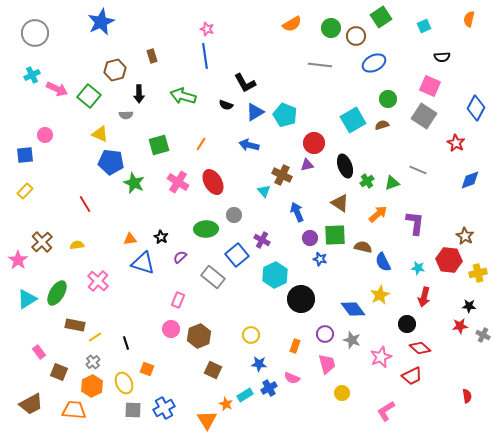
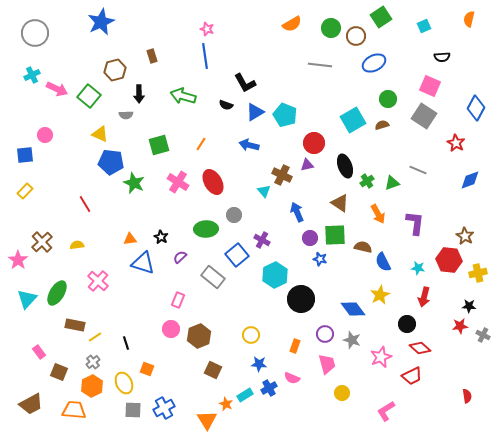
orange arrow at (378, 214): rotated 102 degrees clockwise
cyan triangle at (27, 299): rotated 15 degrees counterclockwise
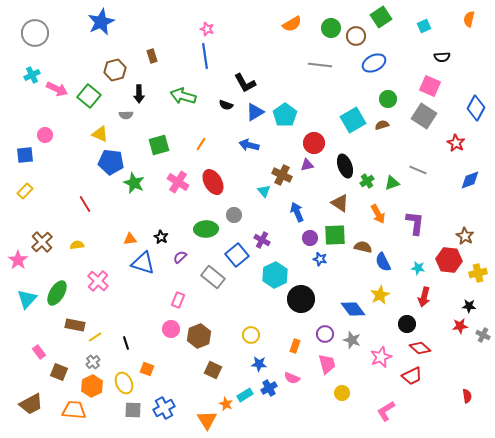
cyan pentagon at (285, 115): rotated 15 degrees clockwise
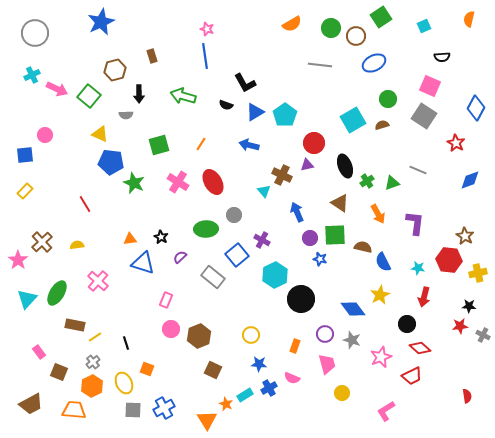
pink rectangle at (178, 300): moved 12 px left
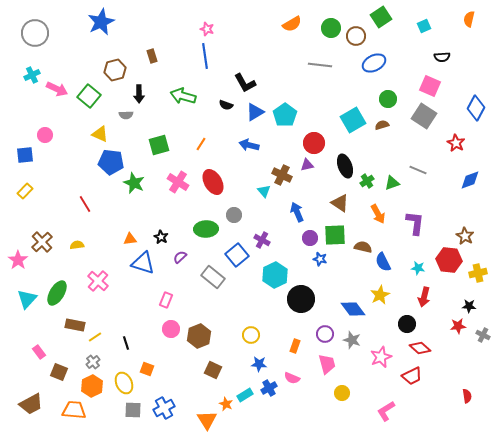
red star at (460, 326): moved 2 px left
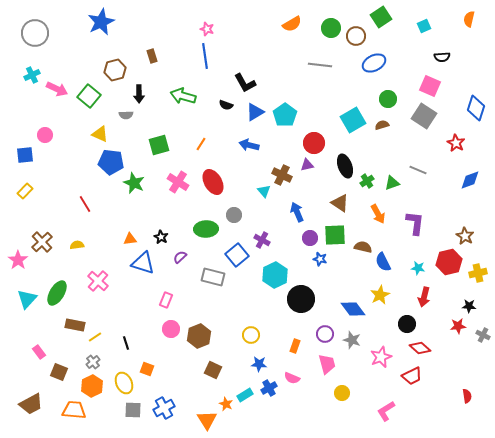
blue diamond at (476, 108): rotated 10 degrees counterclockwise
red hexagon at (449, 260): moved 2 px down; rotated 20 degrees counterclockwise
gray rectangle at (213, 277): rotated 25 degrees counterclockwise
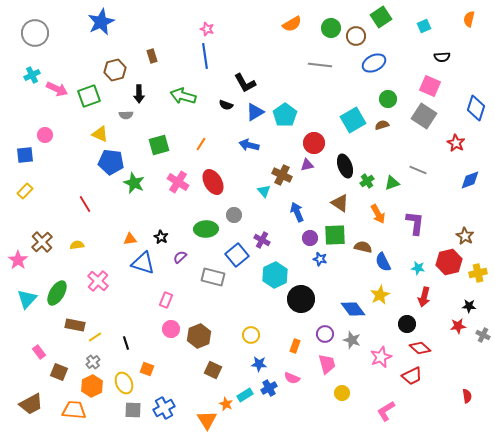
green square at (89, 96): rotated 30 degrees clockwise
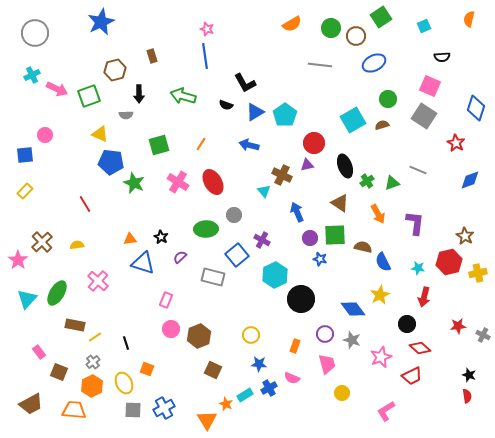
black star at (469, 306): moved 69 px down; rotated 16 degrees clockwise
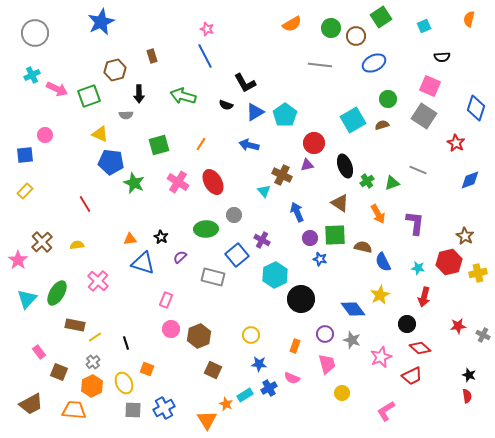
blue line at (205, 56): rotated 20 degrees counterclockwise
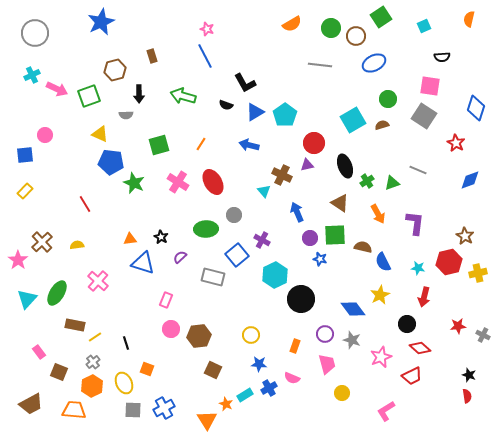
pink square at (430, 86): rotated 15 degrees counterclockwise
brown hexagon at (199, 336): rotated 15 degrees clockwise
